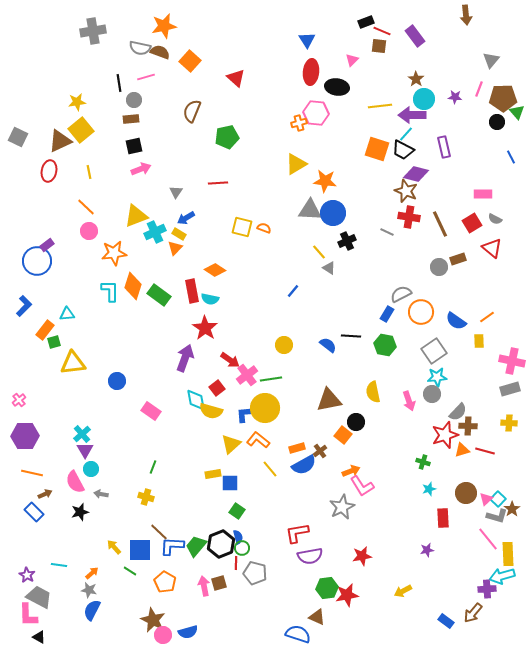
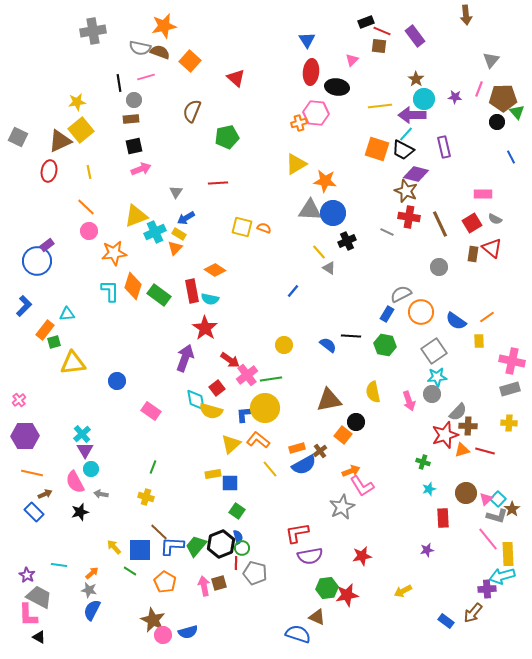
brown rectangle at (458, 259): moved 15 px right, 5 px up; rotated 63 degrees counterclockwise
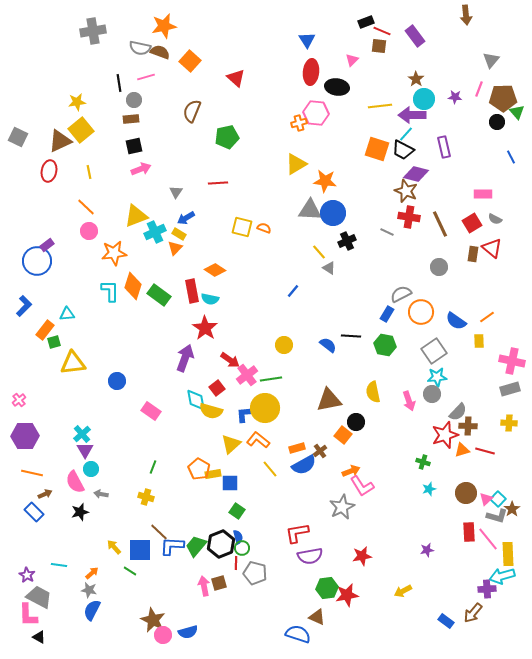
red rectangle at (443, 518): moved 26 px right, 14 px down
orange pentagon at (165, 582): moved 34 px right, 113 px up
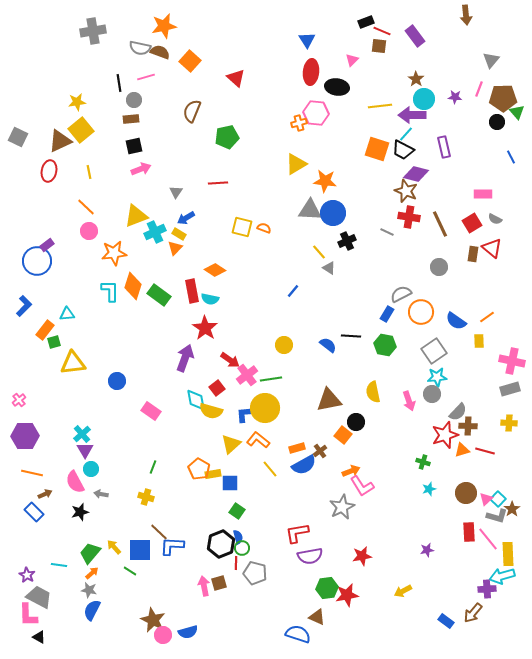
green trapezoid at (196, 546): moved 106 px left, 7 px down
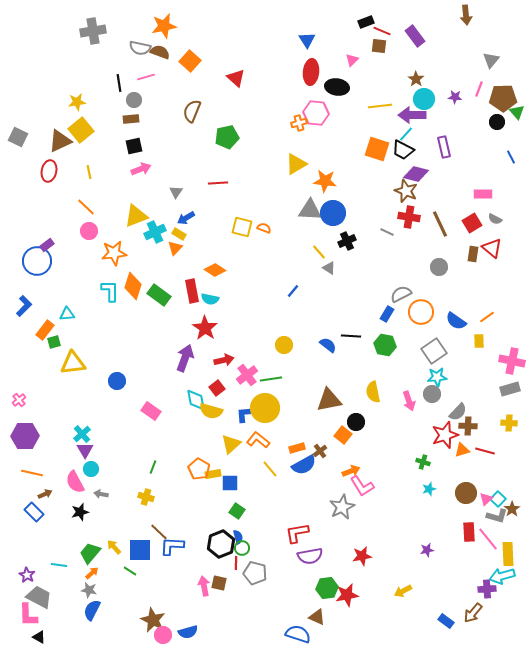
red arrow at (230, 360): moved 6 px left; rotated 48 degrees counterclockwise
brown square at (219, 583): rotated 28 degrees clockwise
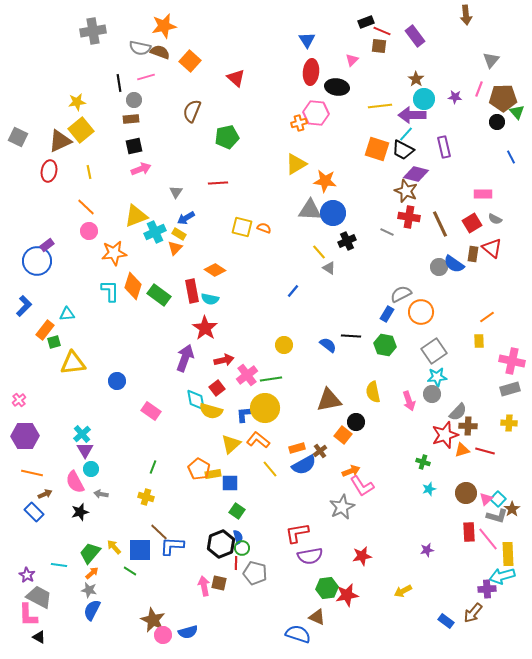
blue semicircle at (456, 321): moved 2 px left, 57 px up
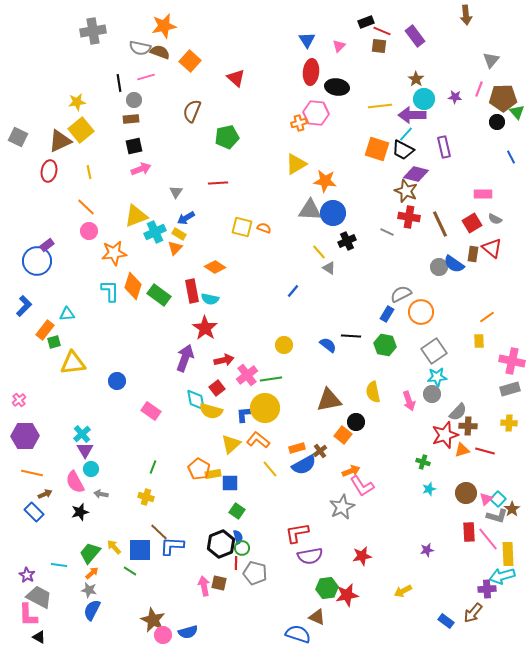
pink triangle at (352, 60): moved 13 px left, 14 px up
orange diamond at (215, 270): moved 3 px up
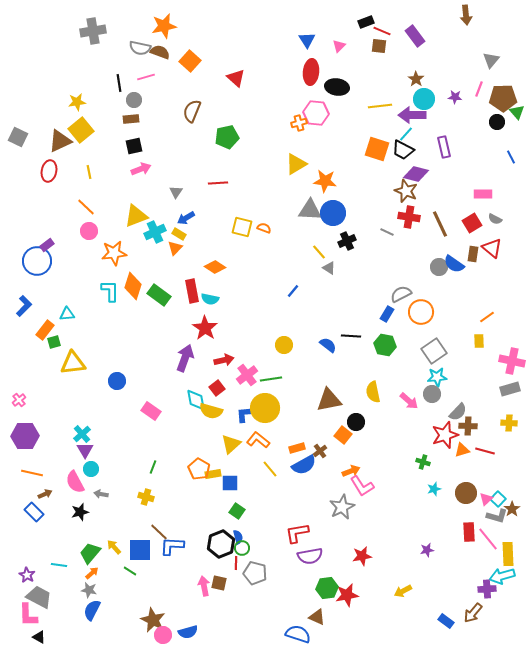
pink arrow at (409, 401): rotated 30 degrees counterclockwise
cyan star at (429, 489): moved 5 px right
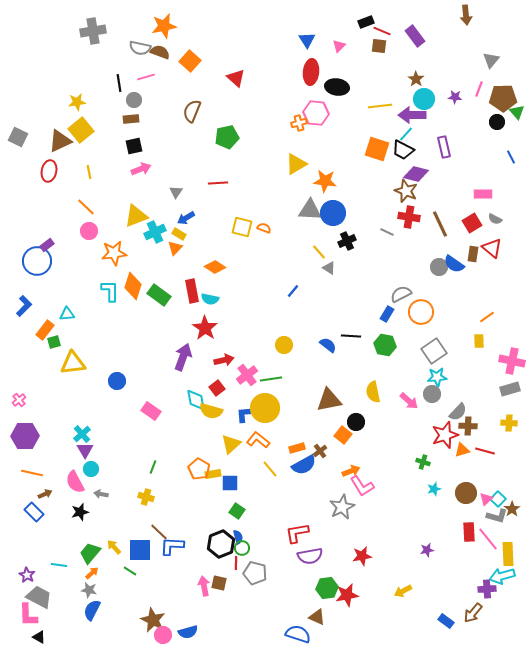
purple arrow at (185, 358): moved 2 px left, 1 px up
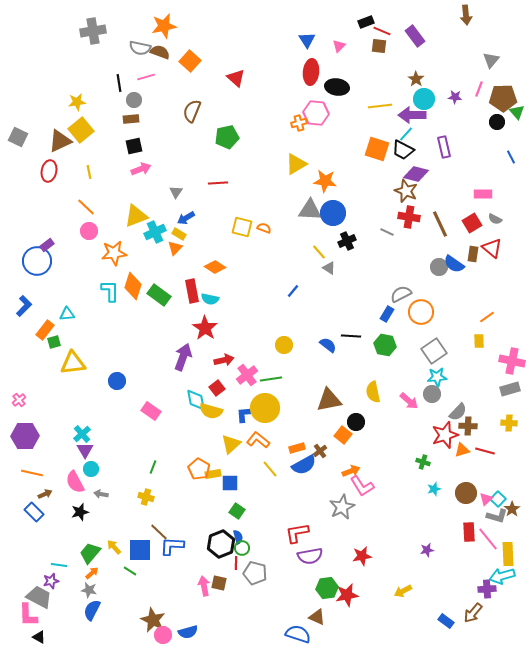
purple star at (27, 575): moved 24 px right, 6 px down; rotated 28 degrees clockwise
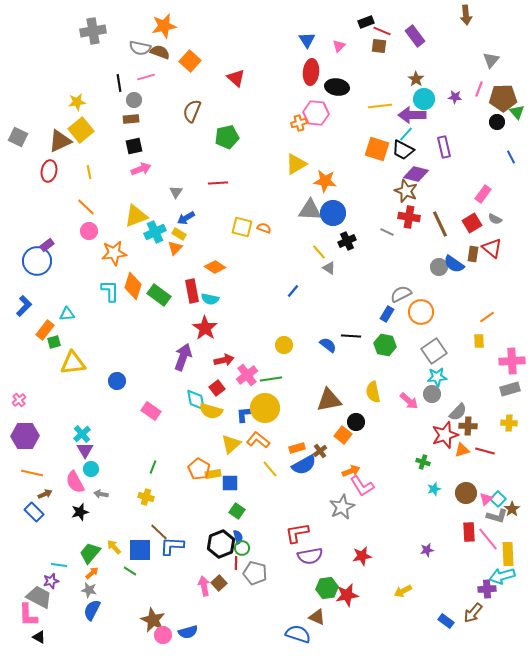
pink rectangle at (483, 194): rotated 54 degrees counterclockwise
pink cross at (512, 361): rotated 15 degrees counterclockwise
brown square at (219, 583): rotated 35 degrees clockwise
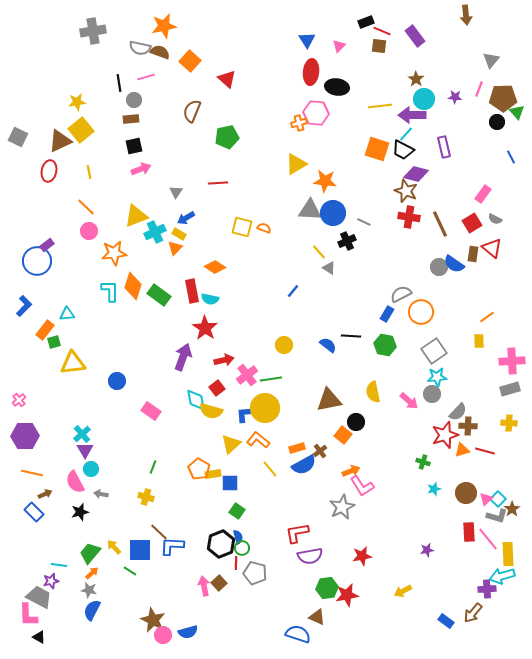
red triangle at (236, 78): moved 9 px left, 1 px down
gray line at (387, 232): moved 23 px left, 10 px up
